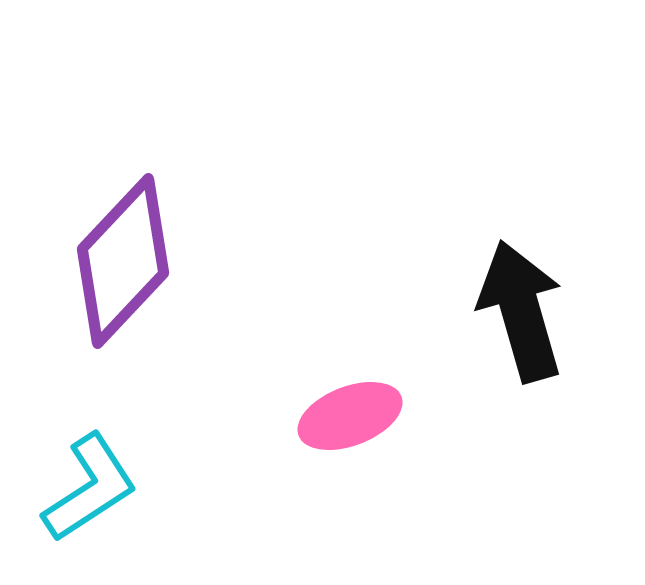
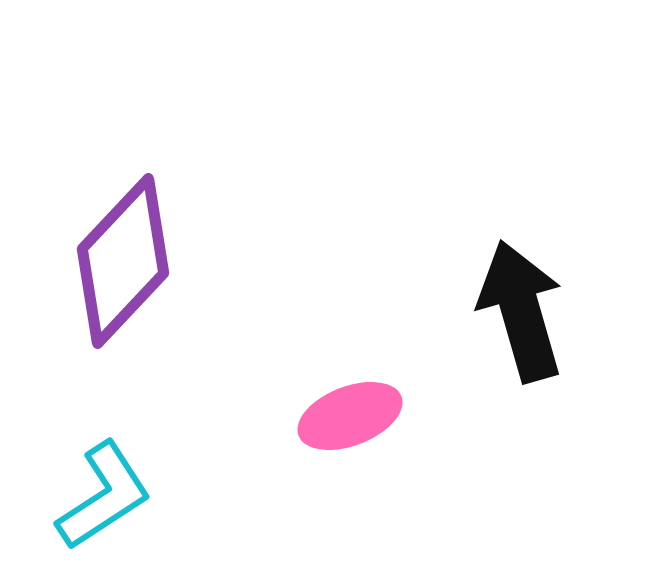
cyan L-shape: moved 14 px right, 8 px down
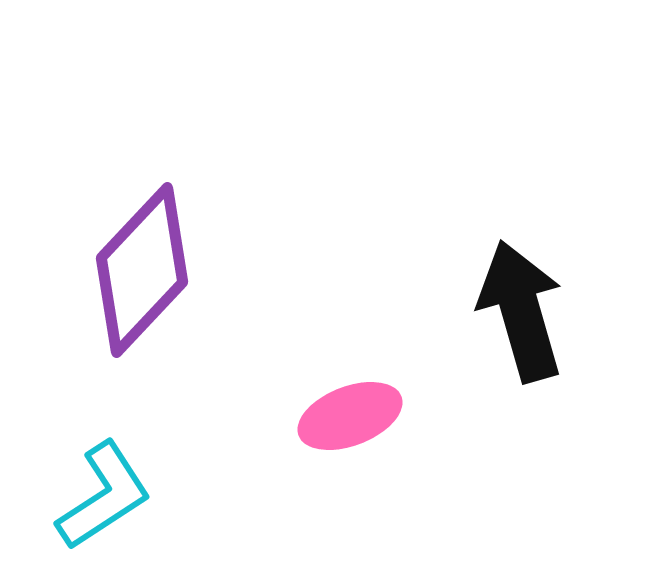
purple diamond: moved 19 px right, 9 px down
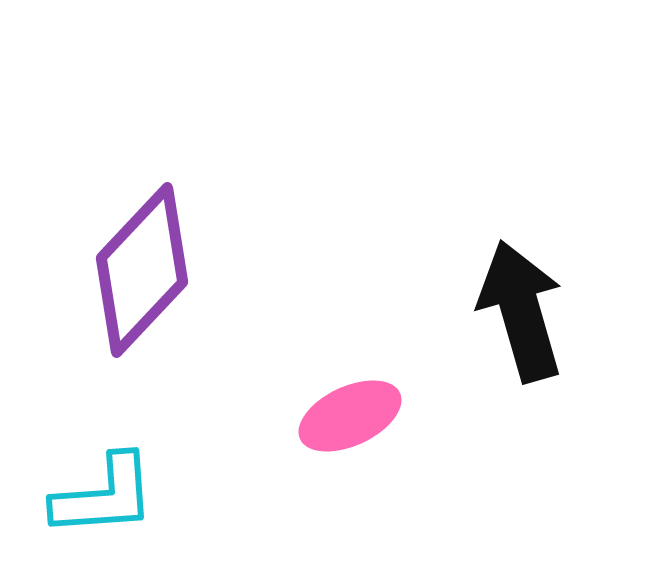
pink ellipse: rotated 4 degrees counterclockwise
cyan L-shape: rotated 29 degrees clockwise
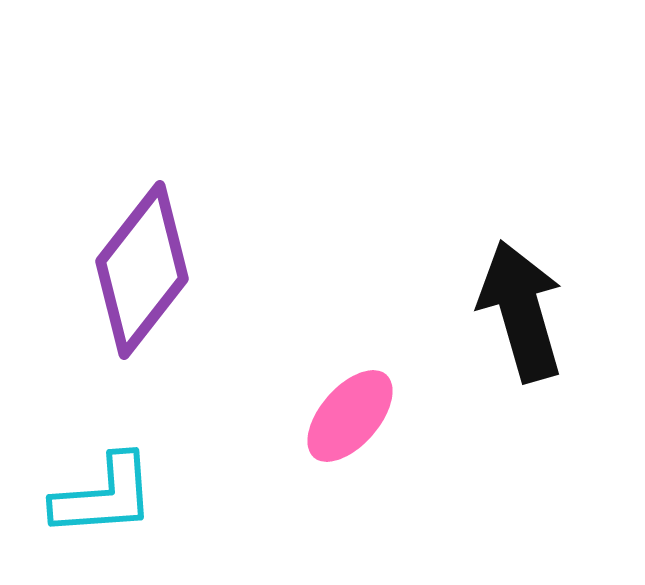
purple diamond: rotated 5 degrees counterclockwise
pink ellipse: rotated 24 degrees counterclockwise
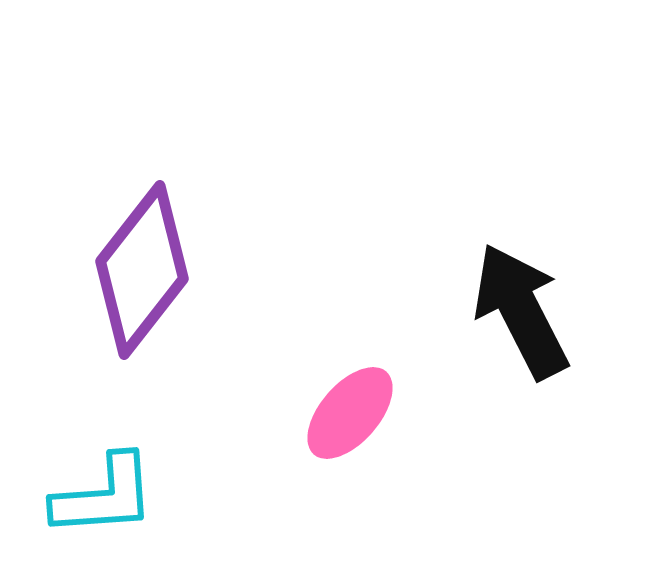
black arrow: rotated 11 degrees counterclockwise
pink ellipse: moved 3 px up
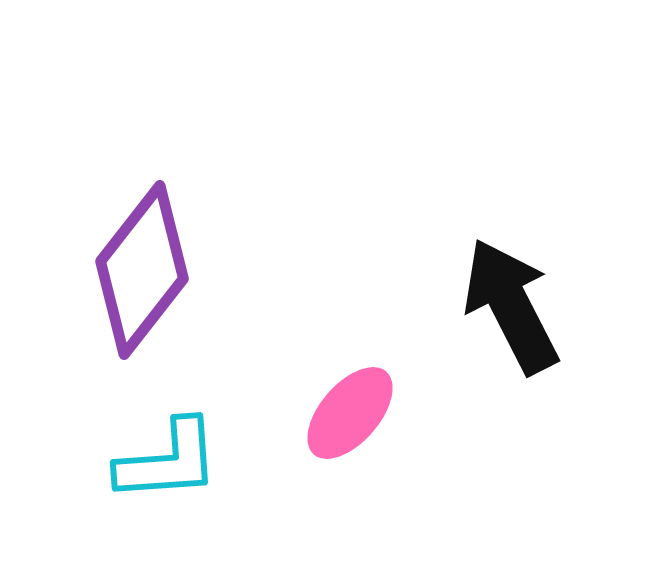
black arrow: moved 10 px left, 5 px up
cyan L-shape: moved 64 px right, 35 px up
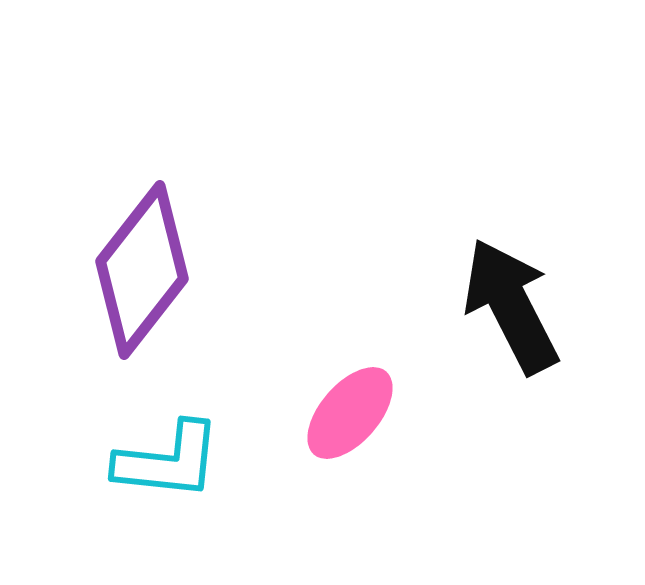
cyan L-shape: rotated 10 degrees clockwise
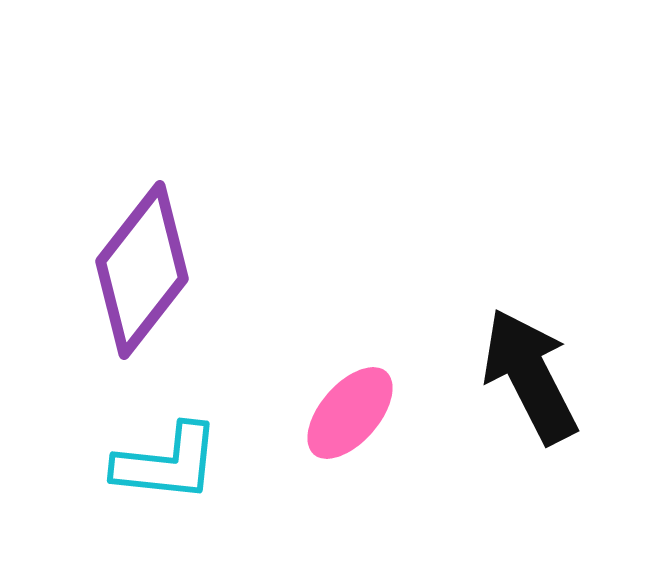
black arrow: moved 19 px right, 70 px down
cyan L-shape: moved 1 px left, 2 px down
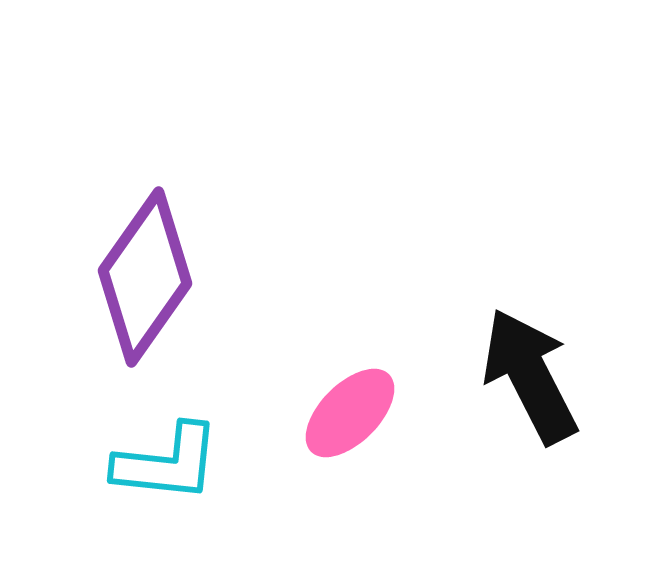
purple diamond: moved 3 px right, 7 px down; rotated 3 degrees counterclockwise
pink ellipse: rotated 4 degrees clockwise
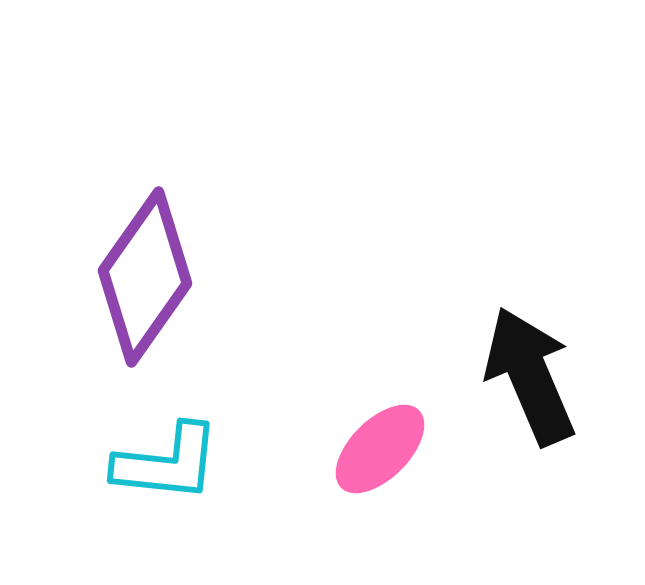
black arrow: rotated 4 degrees clockwise
pink ellipse: moved 30 px right, 36 px down
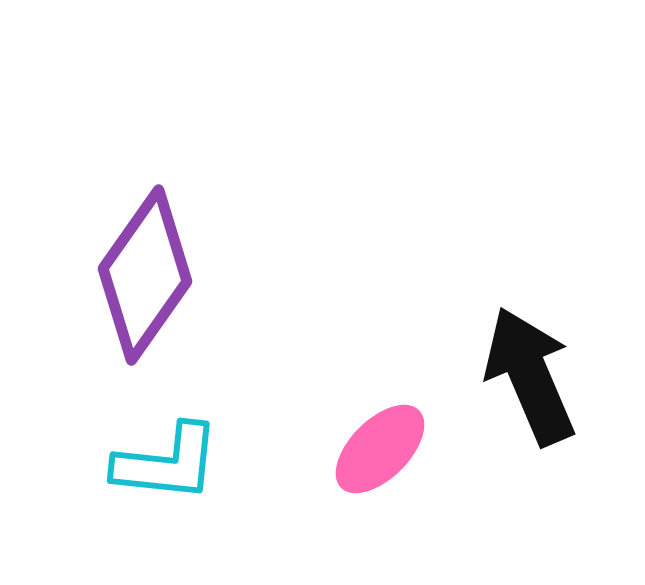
purple diamond: moved 2 px up
